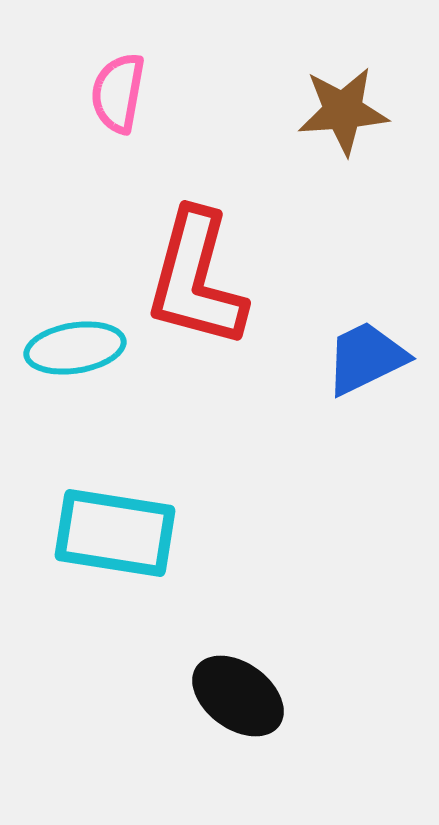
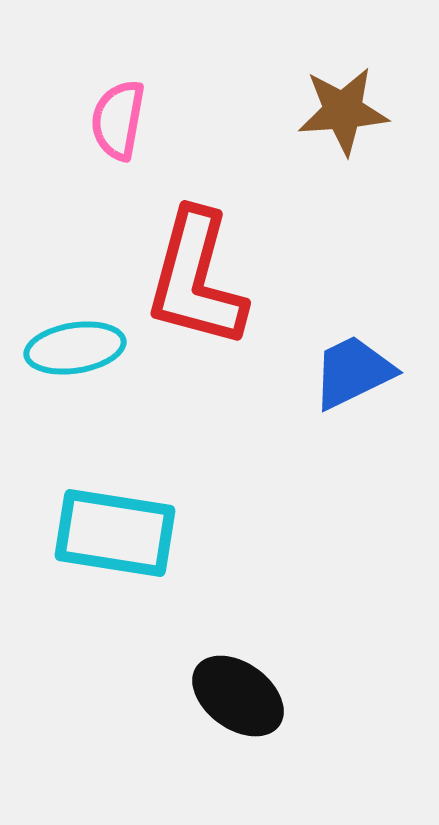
pink semicircle: moved 27 px down
blue trapezoid: moved 13 px left, 14 px down
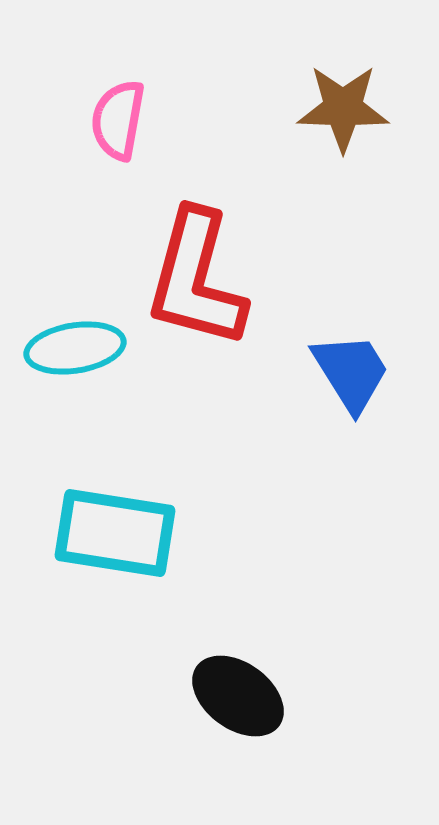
brown star: moved 3 px up; rotated 6 degrees clockwise
blue trapezoid: moved 2 px left; rotated 84 degrees clockwise
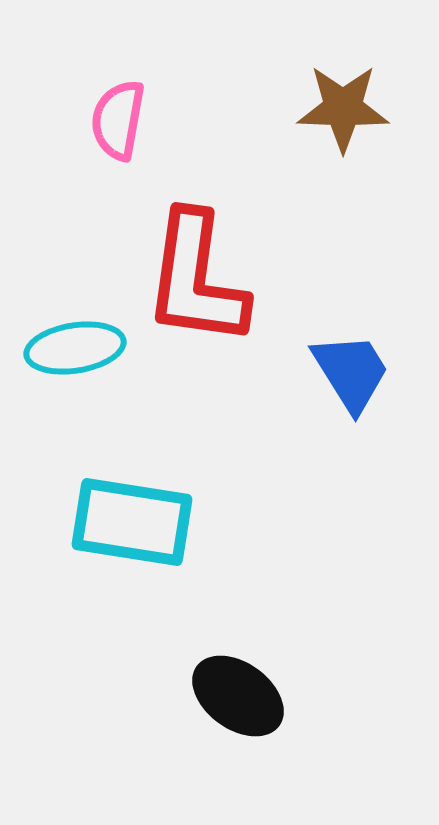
red L-shape: rotated 7 degrees counterclockwise
cyan rectangle: moved 17 px right, 11 px up
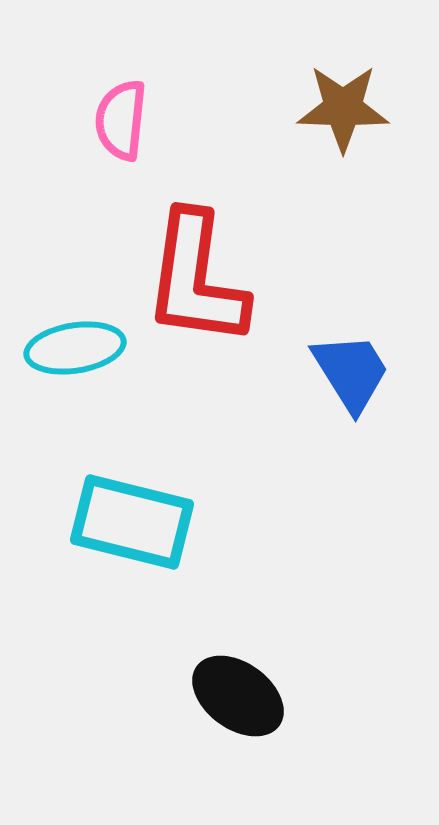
pink semicircle: moved 3 px right; rotated 4 degrees counterclockwise
cyan rectangle: rotated 5 degrees clockwise
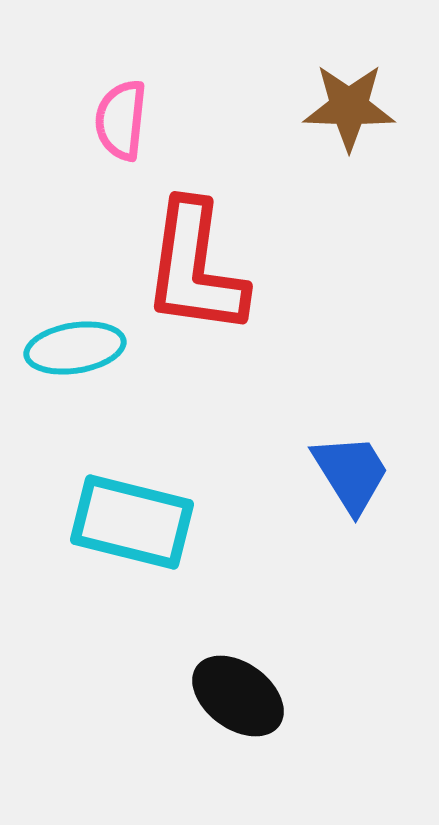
brown star: moved 6 px right, 1 px up
red L-shape: moved 1 px left, 11 px up
blue trapezoid: moved 101 px down
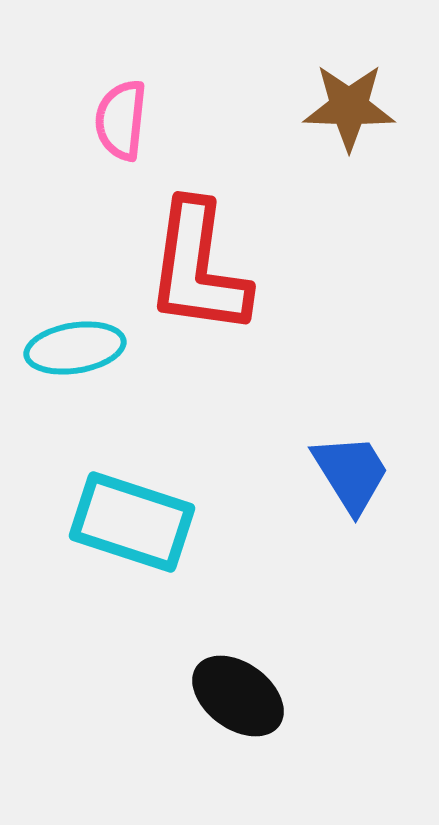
red L-shape: moved 3 px right
cyan rectangle: rotated 4 degrees clockwise
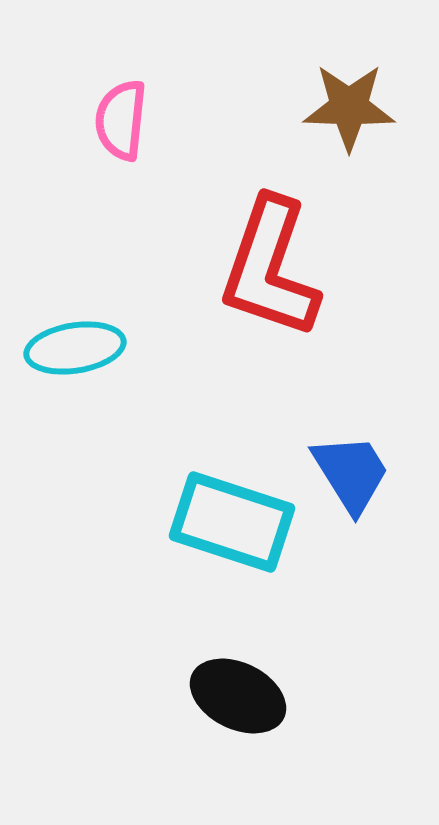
red L-shape: moved 72 px right; rotated 11 degrees clockwise
cyan rectangle: moved 100 px right
black ellipse: rotated 10 degrees counterclockwise
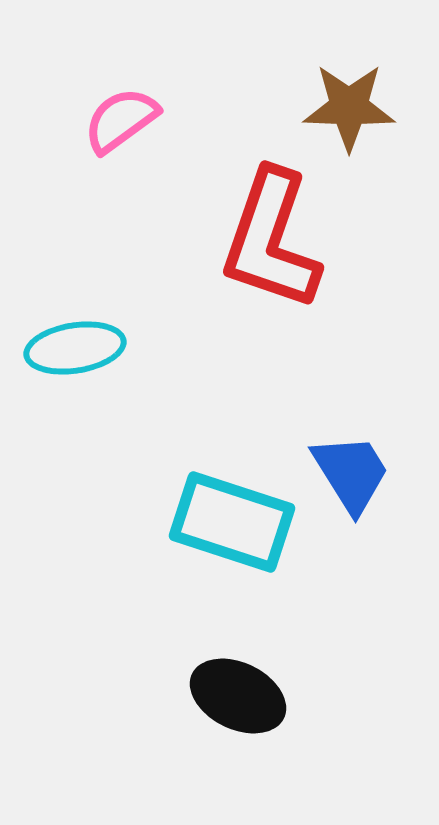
pink semicircle: rotated 48 degrees clockwise
red L-shape: moved 1 px right, 28 px up
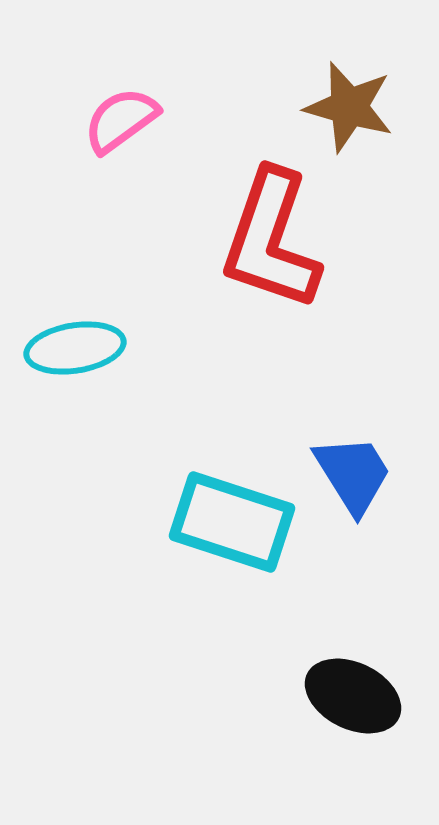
brown star: rotated 14 degrees clockwise
blue trapezoid: moved 2 px right, 1 px down
black ellipse: moved 115 px right
